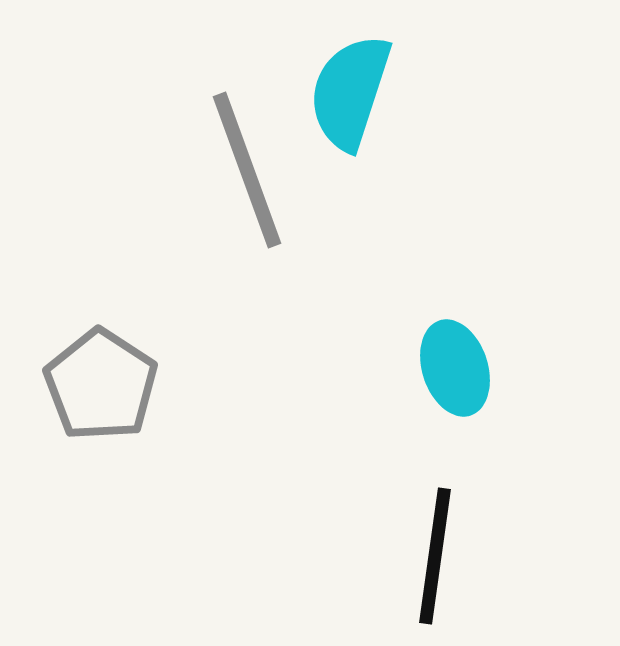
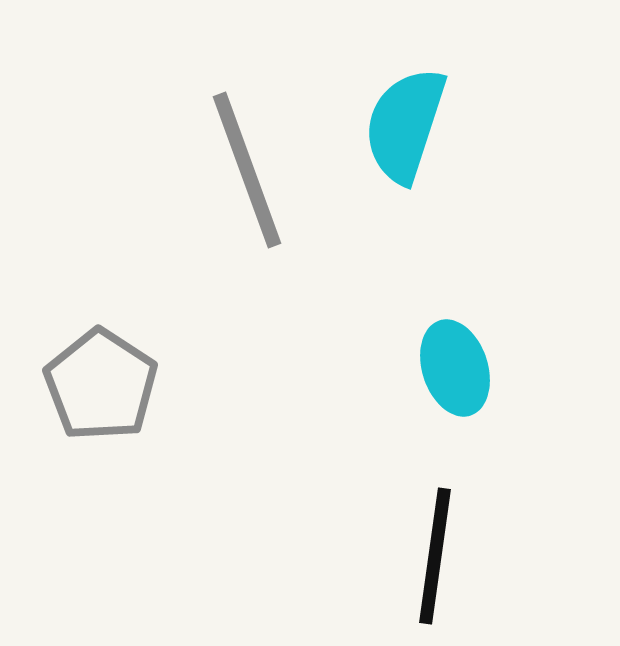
cyan semicircle: moved 55 px right, 33 px down
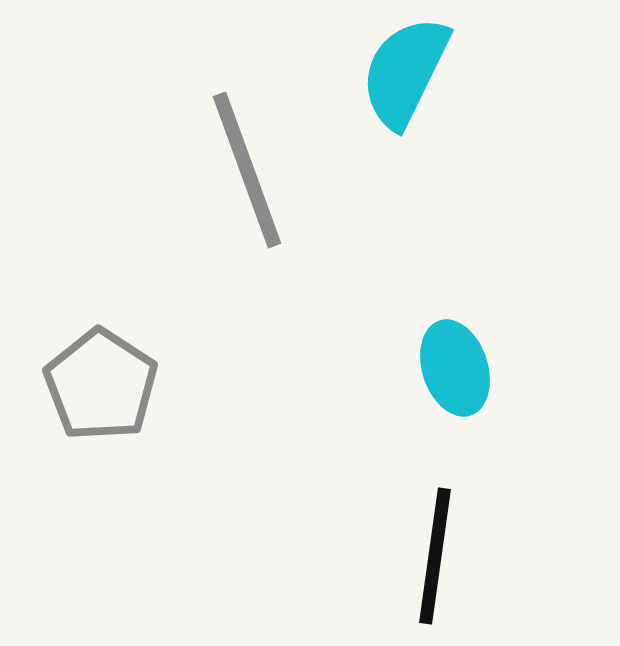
cyan semicircle: moved 53 px up; rotated 8 degrees clockwise
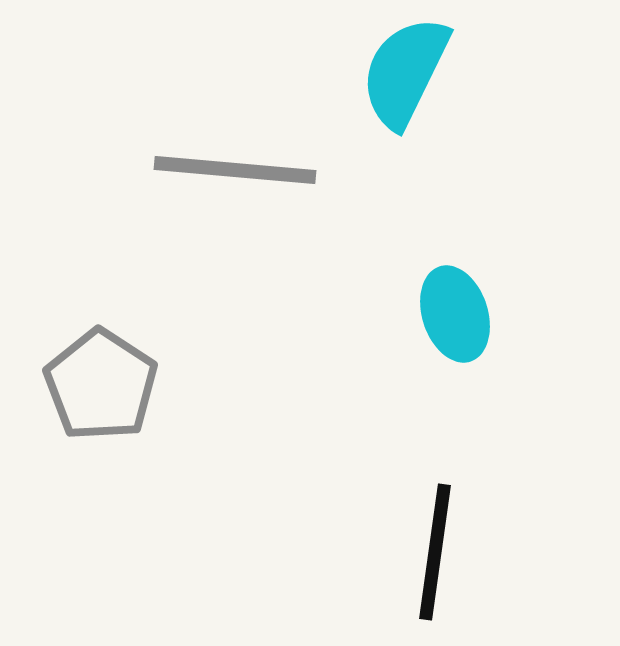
gray line: moved 12 px left; rotated 65 degrees counterclockwise
cyan ellipse: moved 54 px up
black line: moved 4 px up
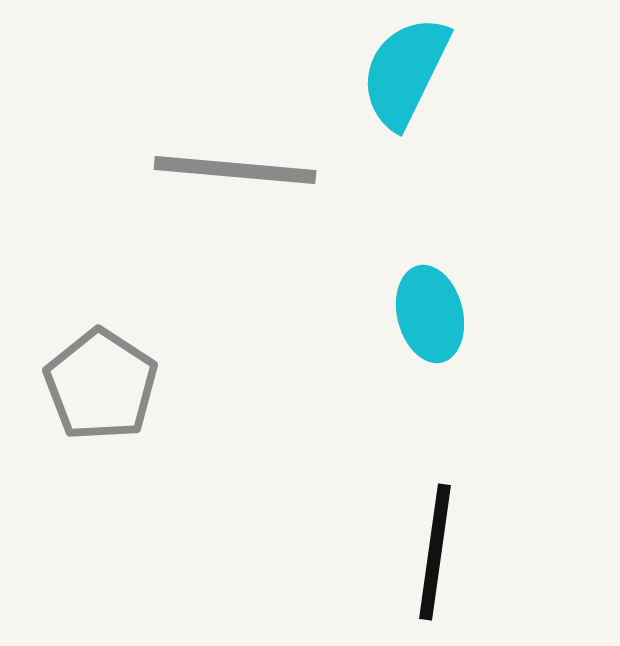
cyan ellipse: moved 25 px left; rotated 4 degrees clockwise
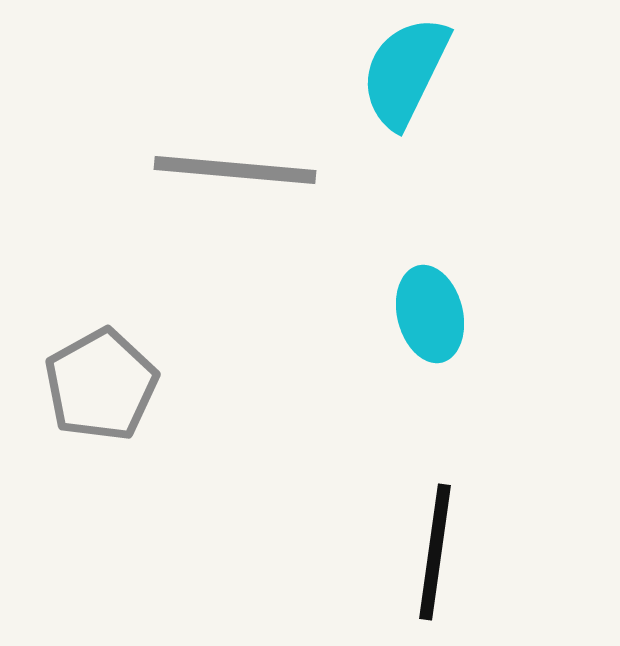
gray pentagon: rotated 10 degrees clockwise
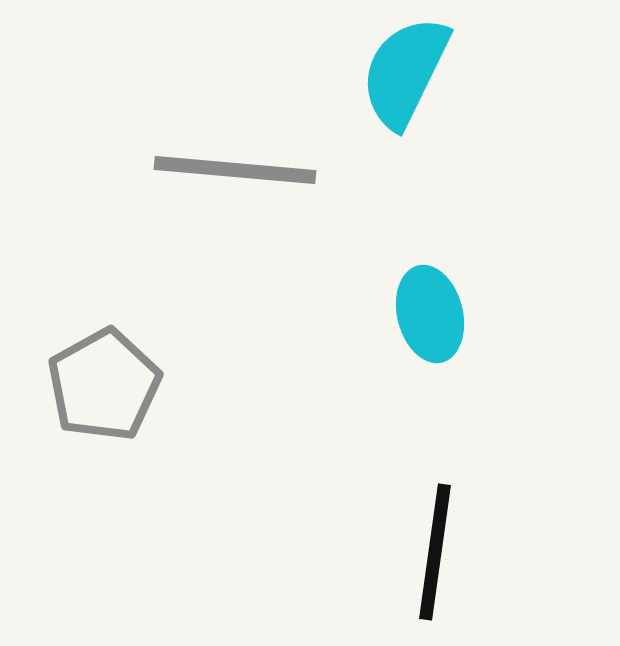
gray pentagon: moved 3 px right
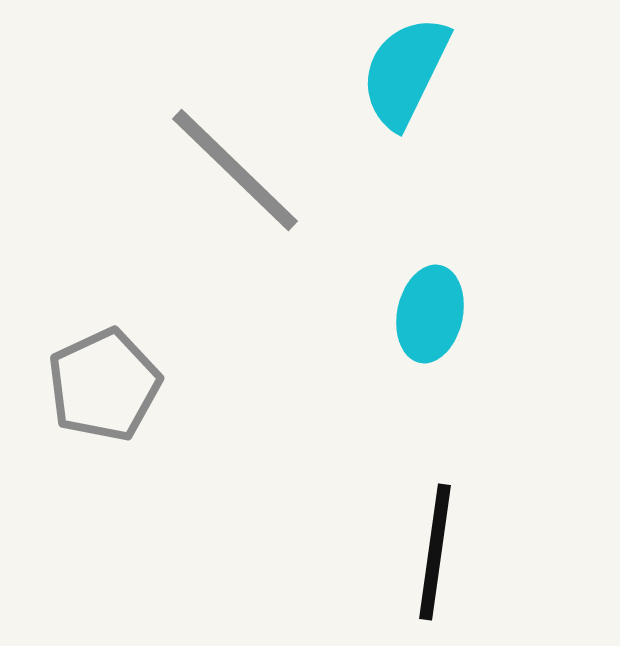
gray line: rotated 39 degrees clockwise
cyan ellipse: rotated 26 degrees clockwise
gray pentagon: rotated 4 degrees clockwise
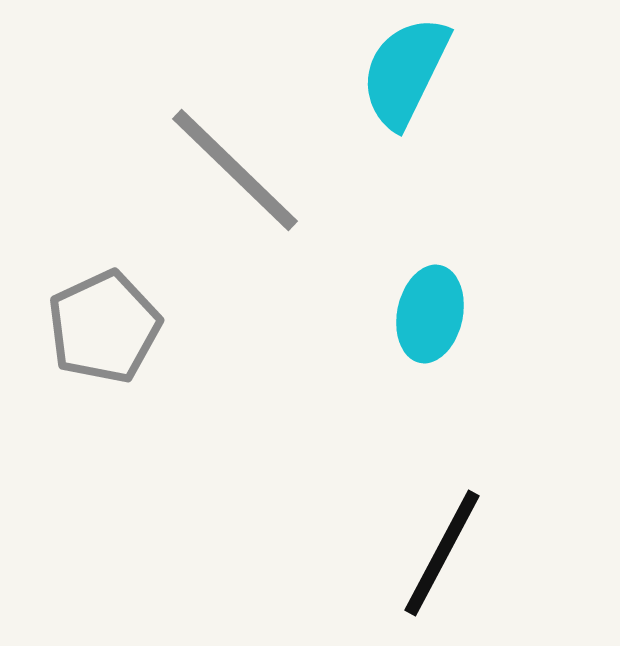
gray pentagon: moved 58 px up
black line: moved 7 px right, 1 px down; rotated 20 degrees clockwise
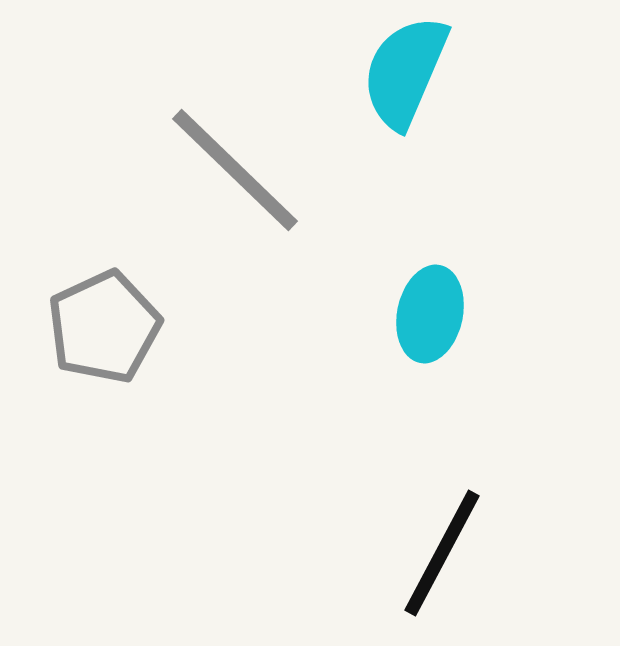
cyan semicircle: rotated 3 degrees counterclockwise
